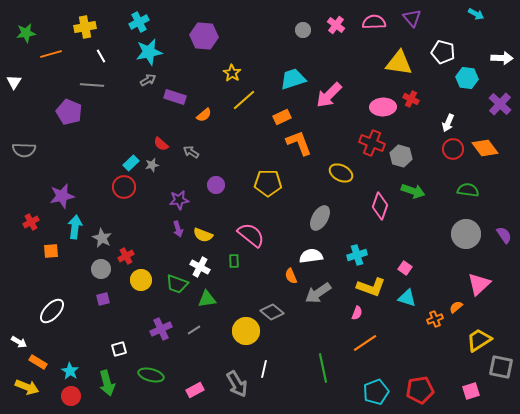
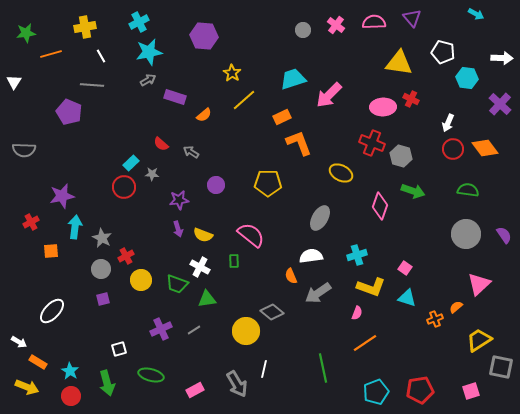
gray star at (152, 165): moved 9 px down; rotated 16 degrees clockwise
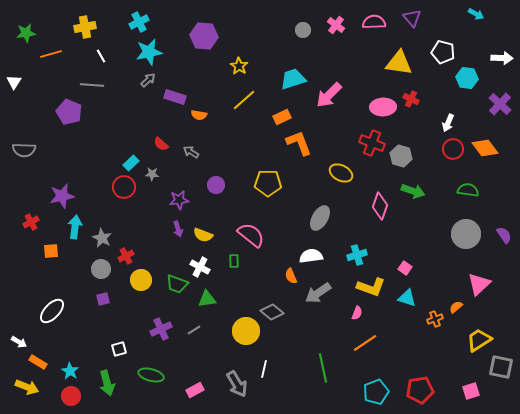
yellow star at (232, 73): moved 7 px right, 7 px up
gray arrow at (148, 80): rotated 14 degrees counterclockwise
orange semicircle at (204, 115): moved 5 px left; rotated 49 degrees clockwise
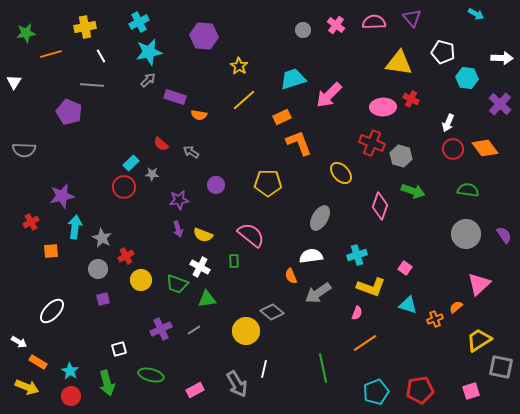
yellow ellipse at (341, 173): rotated 20 degrees clockwise
gray circle at (101, 269): moved 3 px left
cyan triangle at (407, 298): moved 1 px right, 7 px down
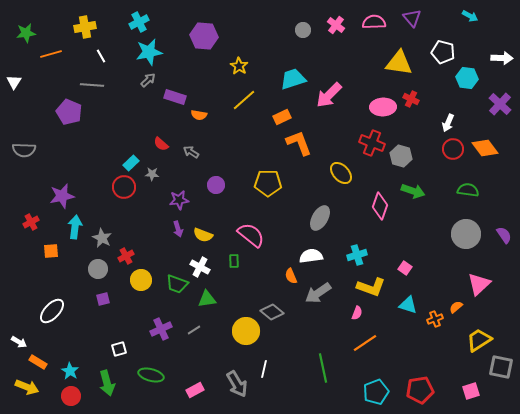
cyan arrow at (476, 14): moved 6 px left, 2 px down
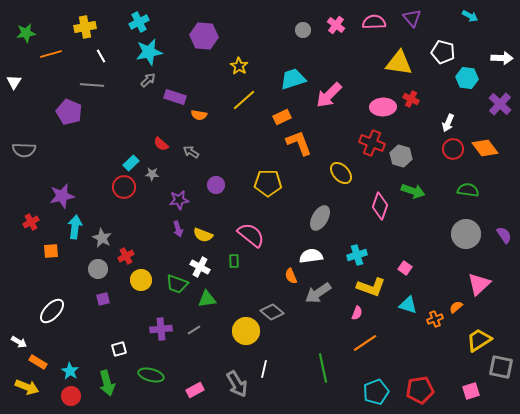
purple cross at (161, 329): rotated 20 degrees clockwise
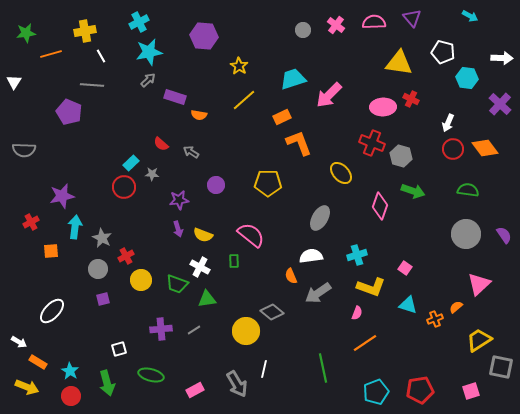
yellow cross at (85, 27): moved 4 px down
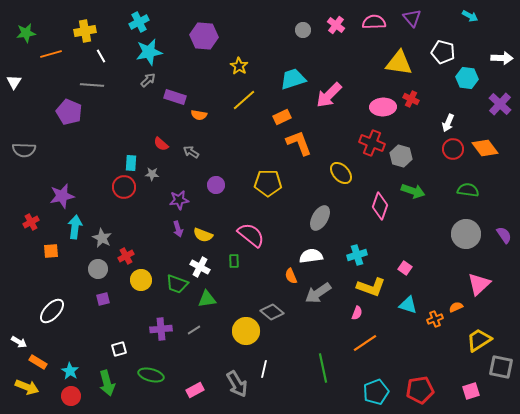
cyan rectangle at (131, 163): rotated 42 degrees counterclockwise
orange semicircle at (456, 307): rotated 16 degrees clockwise
